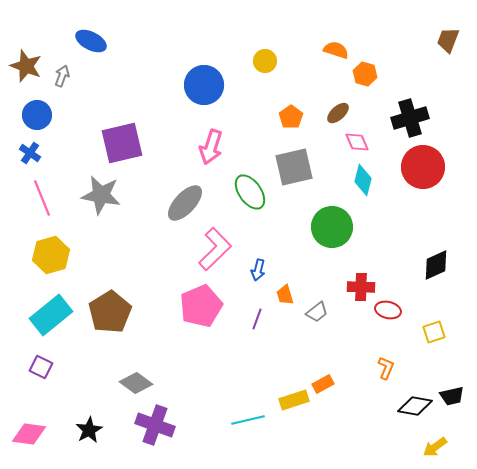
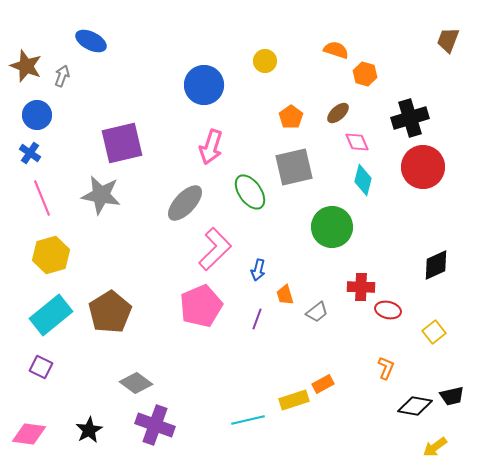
yellow square at (434, 332): rotated 20 degrees counterclockwise
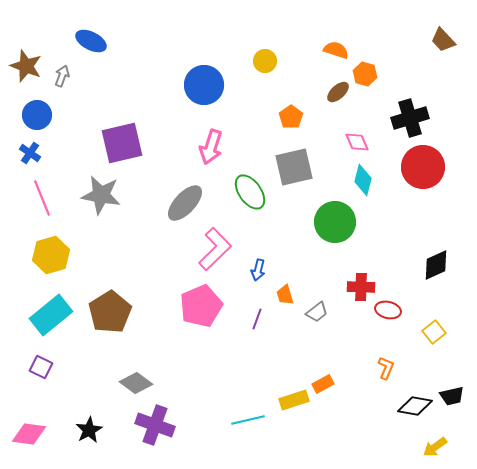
brown trapezoid at (448, 40): moved 5 px left; rotated 64 degrees counterclockwise
brown ellipse at (338, 113): moved 21 px up
green circle at (332, 227): moved 3 px right, 5 px up
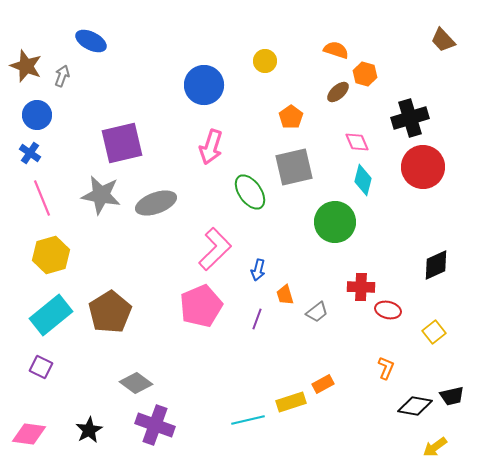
gray ellipse at (185, 203): moved 29 px left; rotated 27 degrees clockwise
yellow rectangle at (294, 400): moved 3 px left, 2 px down
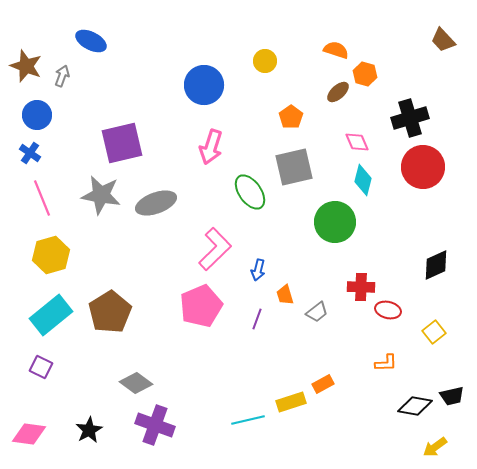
orange L-shape at (386, 368): moved 5 px up; rotated 65 degrees clockwise
